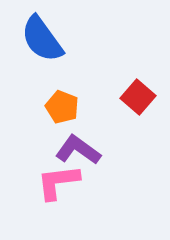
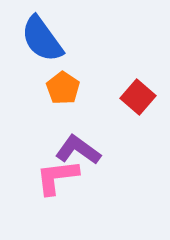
orange pentagon: moved 1 px right, 19 px up; rotated 12 degrees clockwise
pink L-shape: moved 1 px left, 5 px up
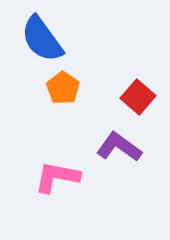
purple L-shape: moved 41 px right, 3 px up
pink L-shape: rotated 18 degrees clockwise
